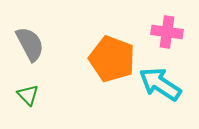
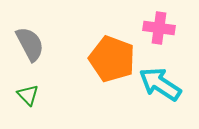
pink cross: moved 8 px left, 4 px up
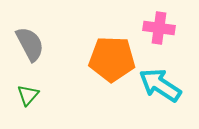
orange pentagon: rotated 18 degrees counterclockwise
cyan arrow: moved 1 px down
green triangle: rotated 25 degrees clockwise
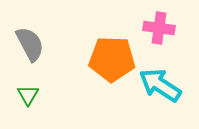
green triangle: rotated 10 degrees counterclockwise
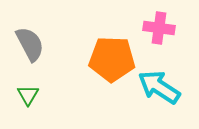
cyan arrow: moved 1 px left, 2 px down
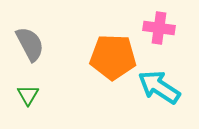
orange pentagon: moved 1 px right, 2 px up
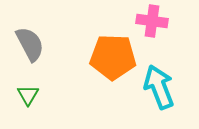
pink cross: moved 7 px left, 7 px up
cyan arrow: rotated 36 degrees clockwise
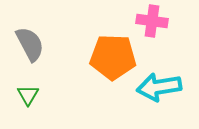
cyan arrow: rotated 78 degrees counterclockwise
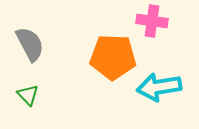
green triangle: rotated 15 degrees counterclockwise
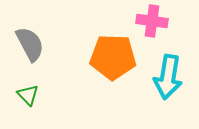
cyan arrow: moved 9 px right, 10 px up; rotated 72 degrees counterclockwise
